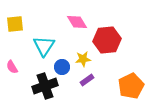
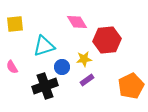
cyan triangle: rotated 40 degrees clockwise
yellow star: moved 1 px right
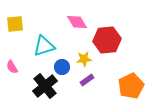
black cross: rotated 20 degrees counterclockwise
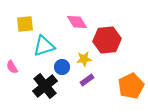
yellow square: moved 10 px right
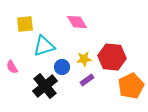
red hexagon: moved 5 px right, 17 px down; rotated 12 degrees clockwise
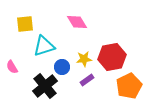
red hexagon: rotated 16 degrees counterclockwise
orange pentagon: moved 2 px left
